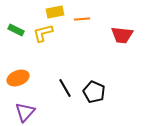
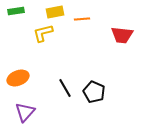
green rectangle: moved 19 px up; rotated 35 degrees counterclockwise
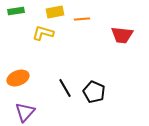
yellow L-shape: rotated 30 degrees clockwise
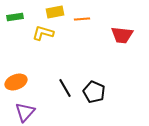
green rectangle: moved 1 px left, 6 px down
orange ellipse: moved 2 px left, 4 px down
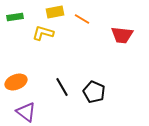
orange line: rotated 35 degrees clockwise
black line: moved 3 px left, 1 px up
purple triangle: moved 1 px right; rotated 35 degrees counterclockwise
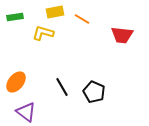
orange ellipse: rotated 30 degrees counterclockwise
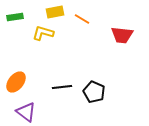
black line: rotated 66 degrees counterclockwise
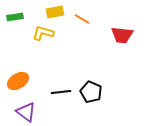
orange ellipse: moved 2 px right, 1 px up; rotated 20 degrees clockwise
black line: moved 1 px left, 5 px down
black pentagon: moved 3 px left
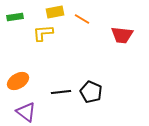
yellow L-shape: rotated 20 degrees counterclockwise
